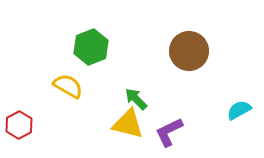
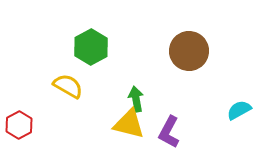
green hexagon: rotated 8 degrees counterclockwise
green arrow: rotated 35 degrees clockwise
yellow triangle: moved 1 px right
purple L-shape: rotated 36 degrees counterclockwise
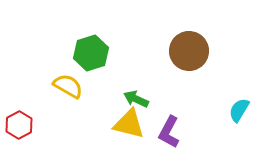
green hexagon: moved 6 px down; rotated 12 degrees clockwise
green arrow: rotated 55 degrees counterclockwise
cyan semicircle: rotated 30 degrees counterclockwise
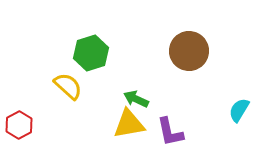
yellow semicircle: rotated 12 degrees clockwise
yellow triangle: rotated 24 degrees counterclockwise
purple L-shape: moved 1 px right; rotated 40 degrees counterclockwise
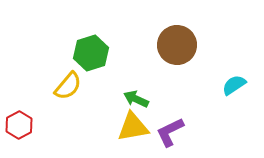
brown circle: moved 12 px left, 6 px up
yellow semicircle: rotated 88 degrees clockwise
cyan semicircle: moved 5 px left, 25 px up; rotated 25 degrees clockwise
yellow triangle: moved 4 px right, 3 px down
purple L-shape: rotated 76 degrees clockwise
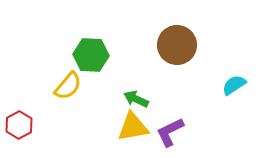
green hexagon: moved 2 px down; rotated 20 degrees clockwise
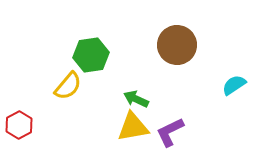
green hexagon: rotated 12 degrees counterclockwise
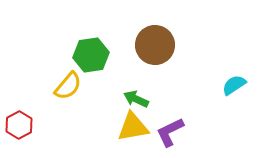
brown circle: moved 22 px left
